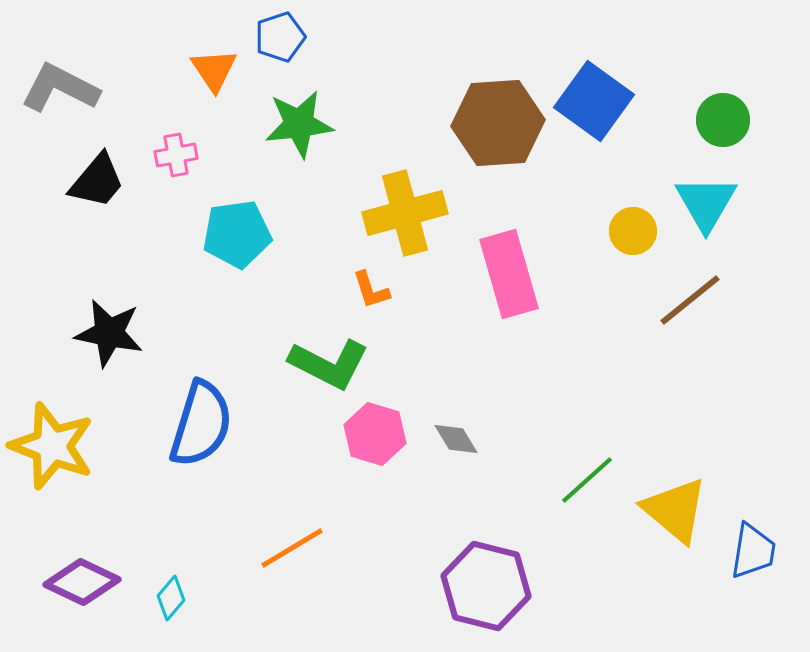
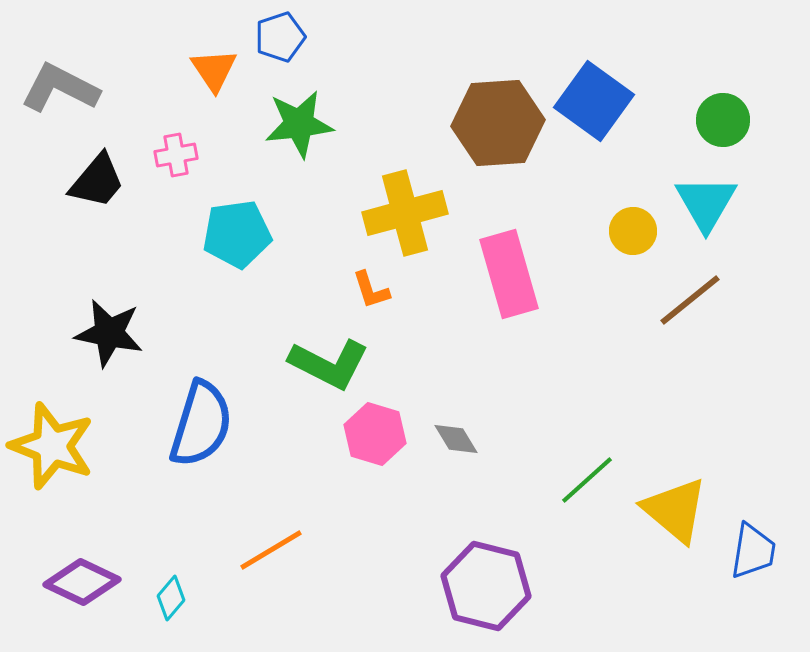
orange line: moved 21 px left, 2 px down
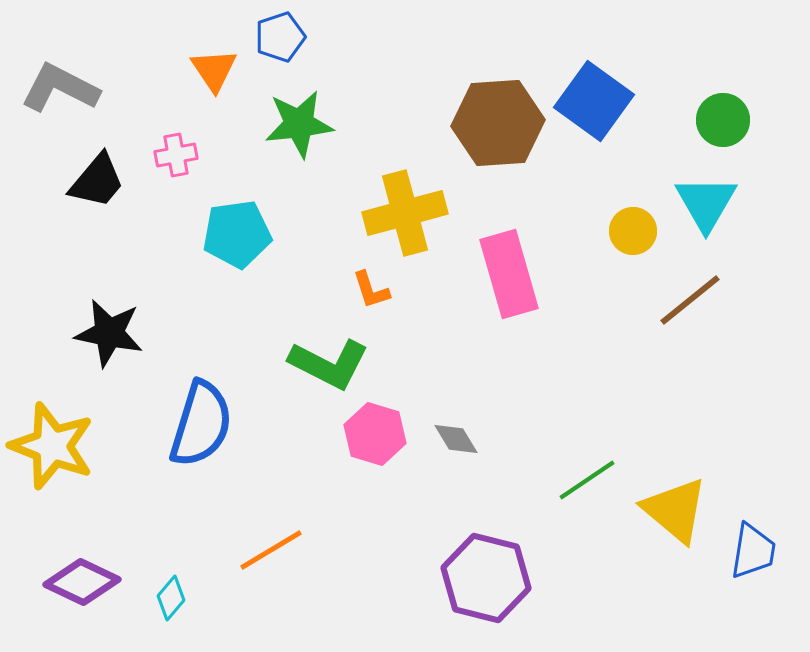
green line: rotated 8 degrees clockwise
purple hexagon: moved 8 px up
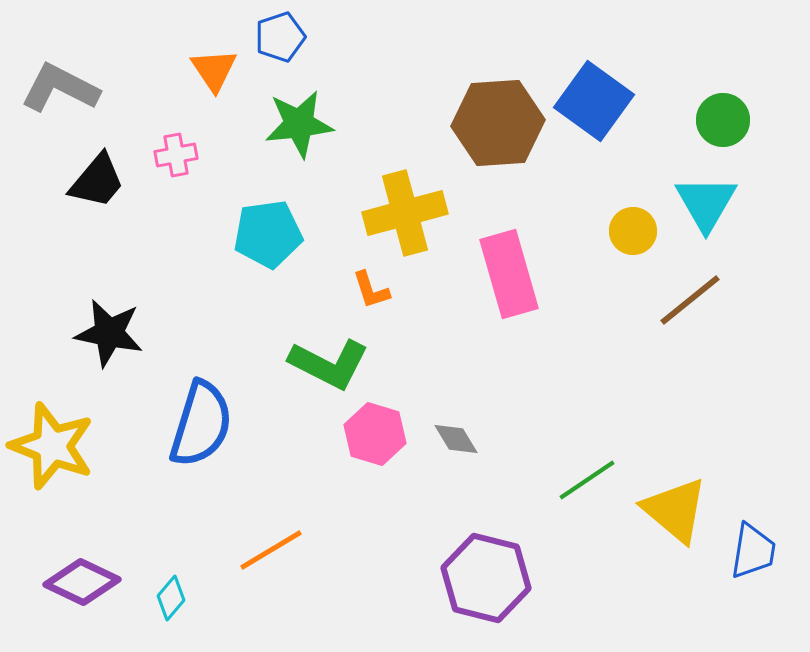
cyan pentagon: moved 31 px right
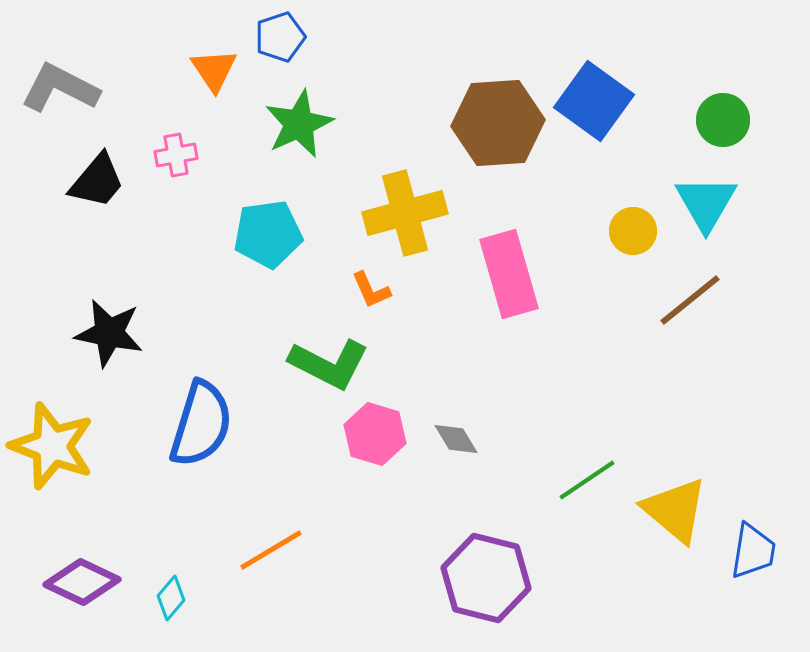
green star: rotated 18 degrees counterclockwise
orange L-shape: rotated 6 degrees counterclockwise
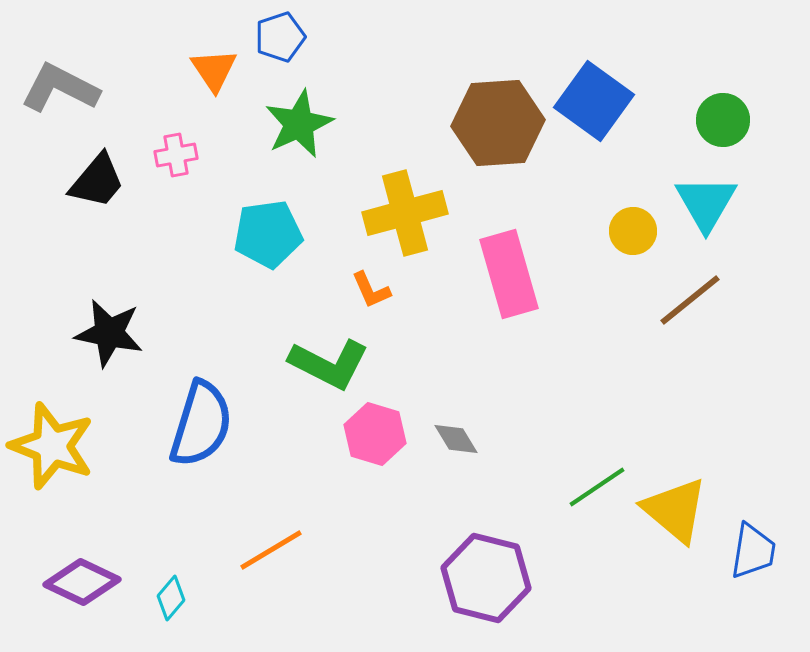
green line: moved 10 px right, 7 px down
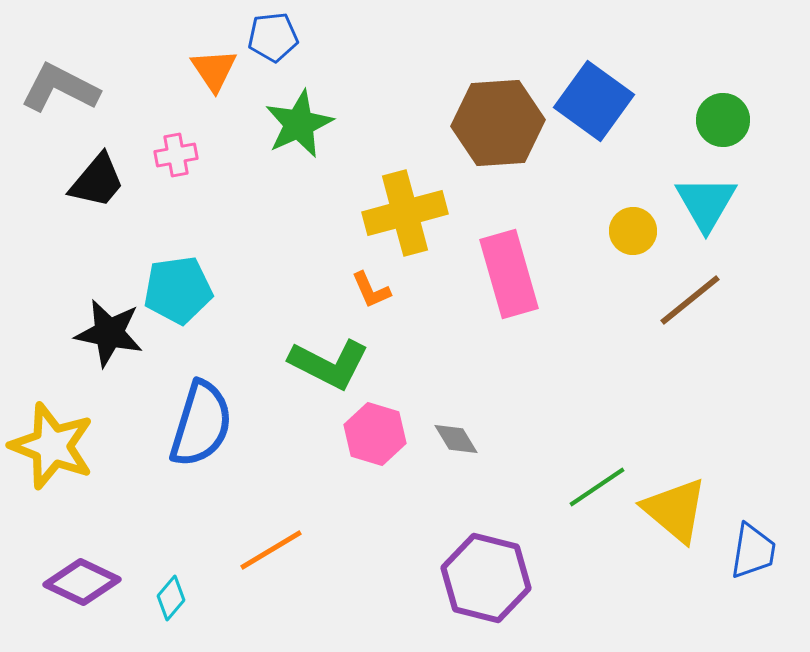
blue pentagon: moved 7 px left; rotated 12 degrees clockwise
cyan pentagon: moved 90 px left, 56 px down
